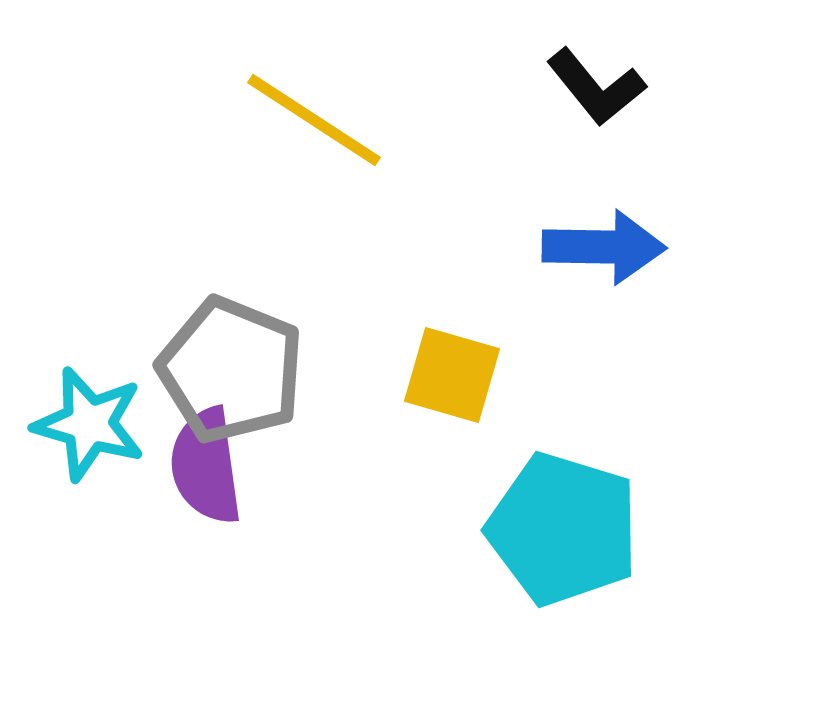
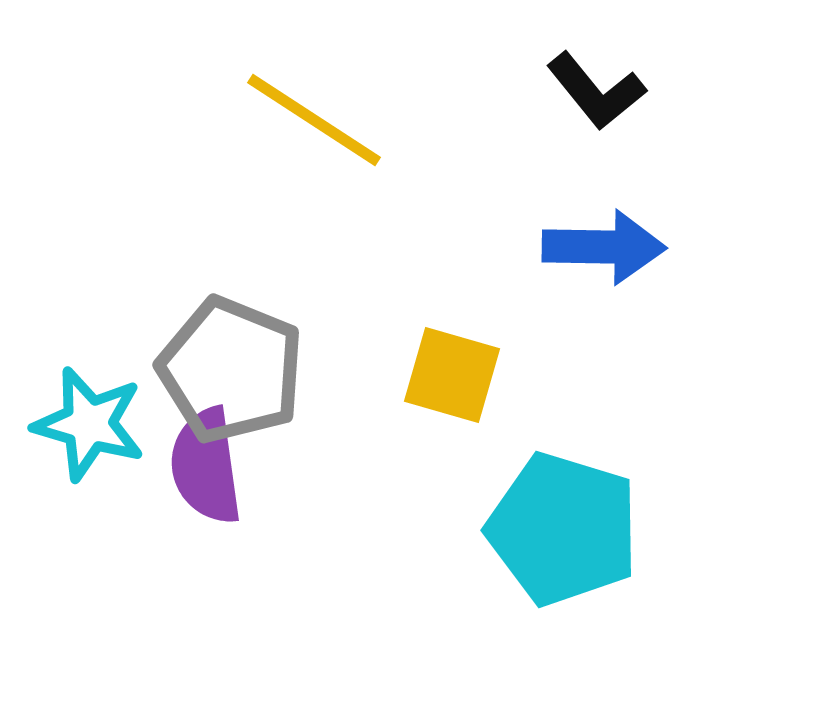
black L-shape: moved 4 px down
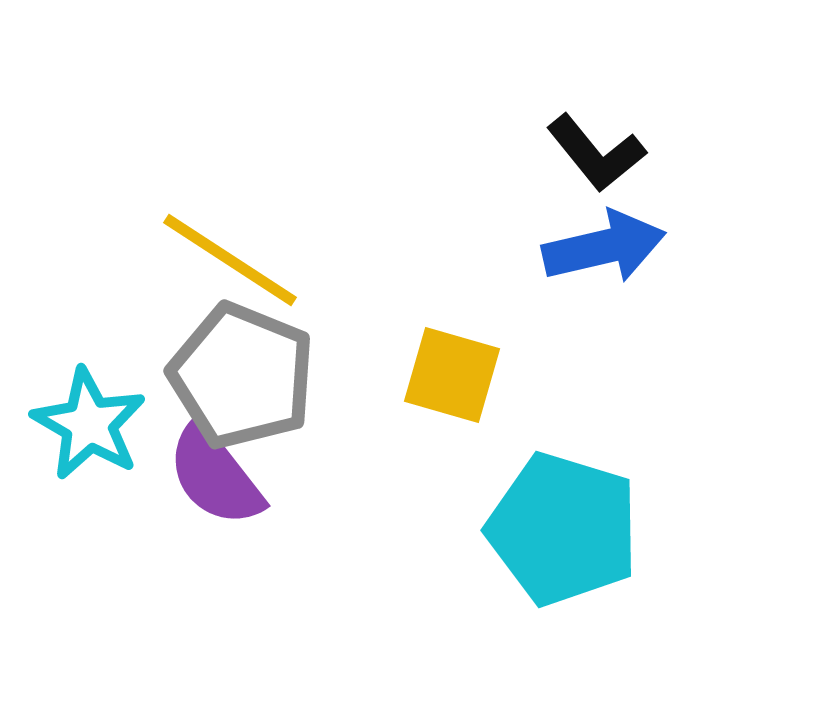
black L-shape: moved 62 px down
yellow line: moved 84 px left, 140 px down
blue arrow: rotated 14 degrees counterclockwise
gray pentagon: moved 11 px right, 6 px down
cyan star: rotated 14 degrees clockwise
purple semicircle: moved 9 px right, 9 px down; rotated 30 degrees counterclockwise
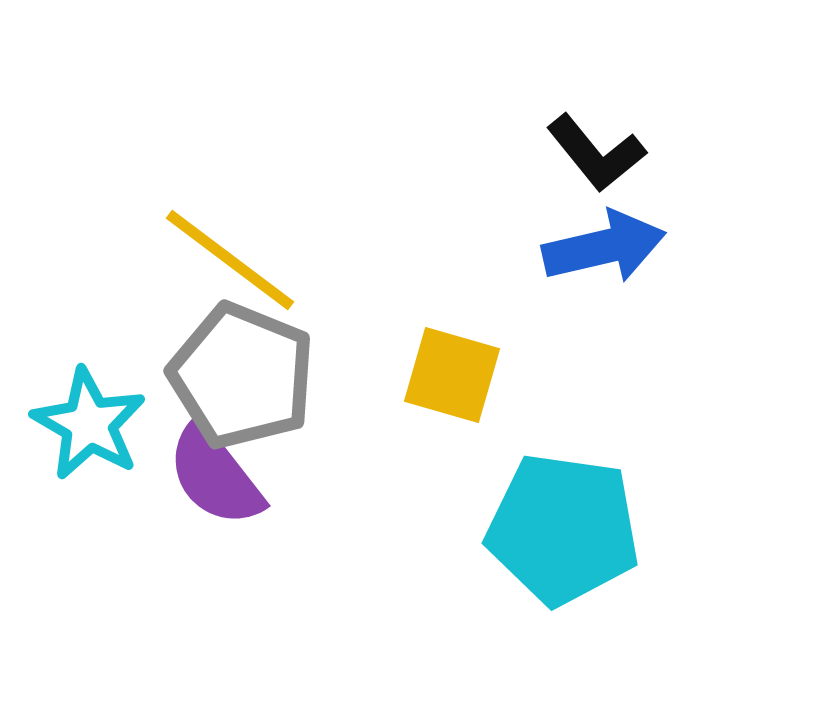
yellow line: rotated 4 degrees clockwise
cyan pentagon: rotated 9 degrees counterclockwise
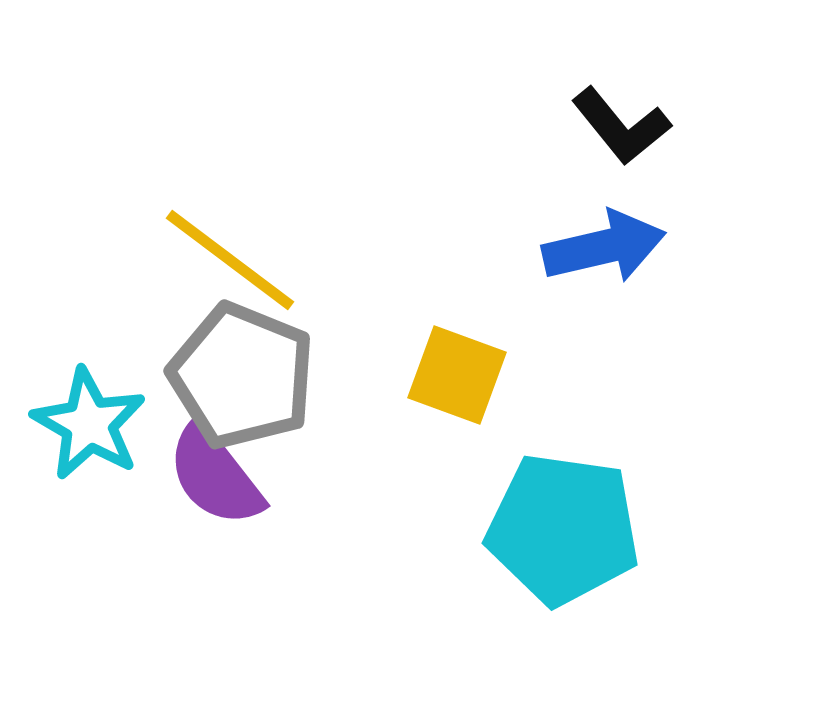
black L-shape: moved 25 px right, 27 px up
yellow square: moved 5 px right; rotated 4 degrees clockwise
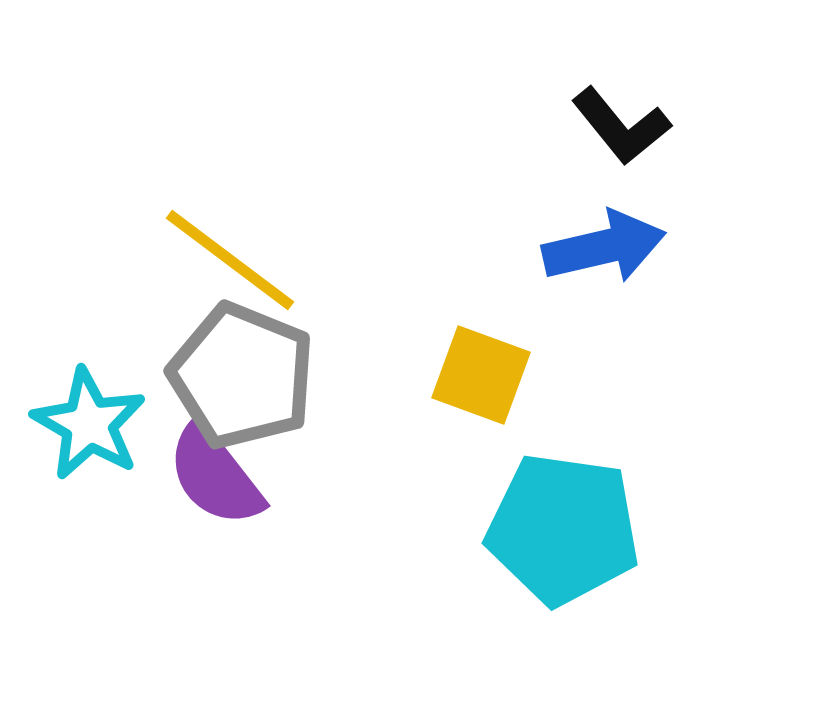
yellow square: moved 24 px right
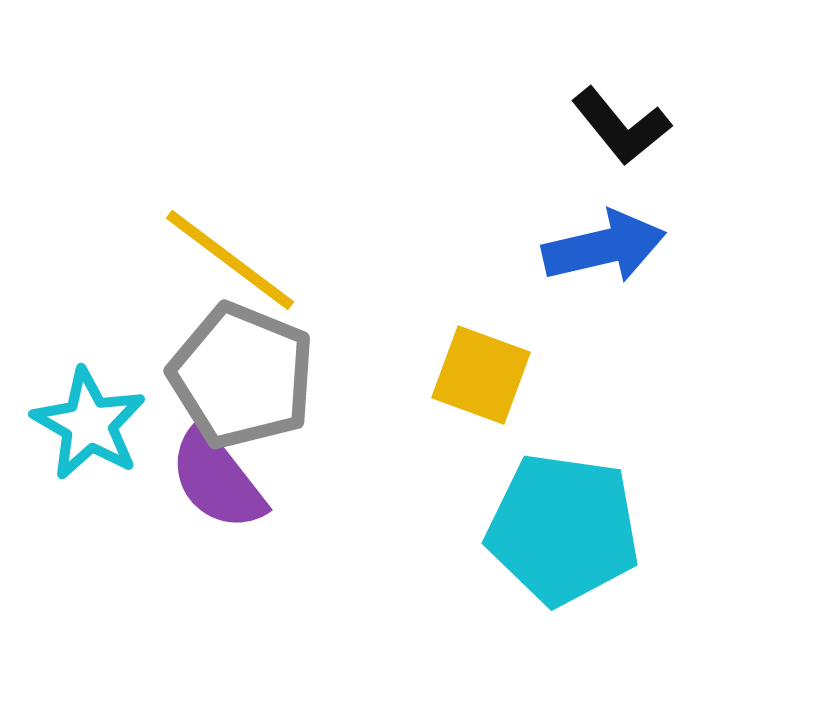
purple semicircle: moved 2 px right, 4 px down
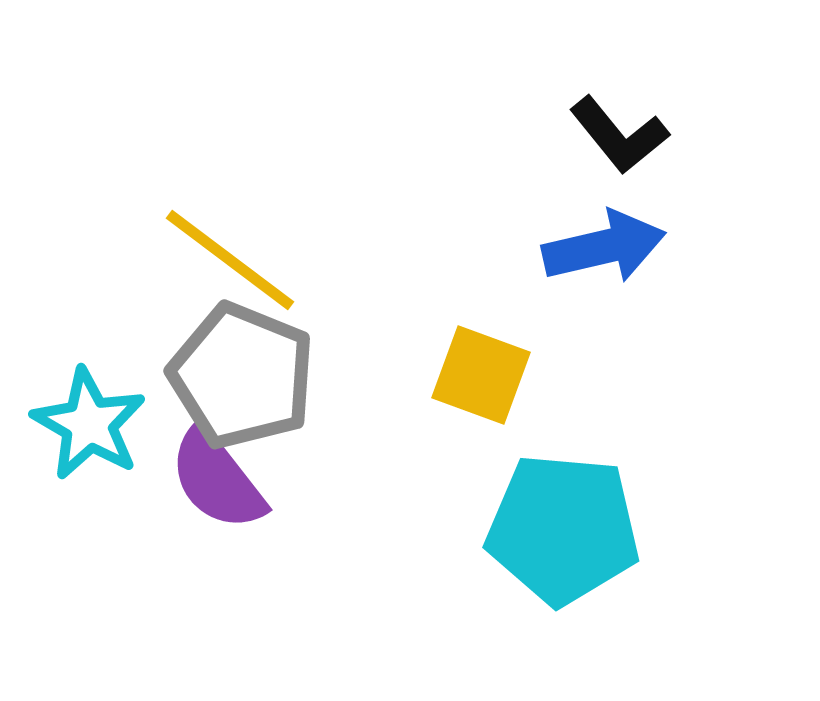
black L-shape: moved 2 px left, 9 px down
cyan pentagon: rotated 3 degrees counterclockwise
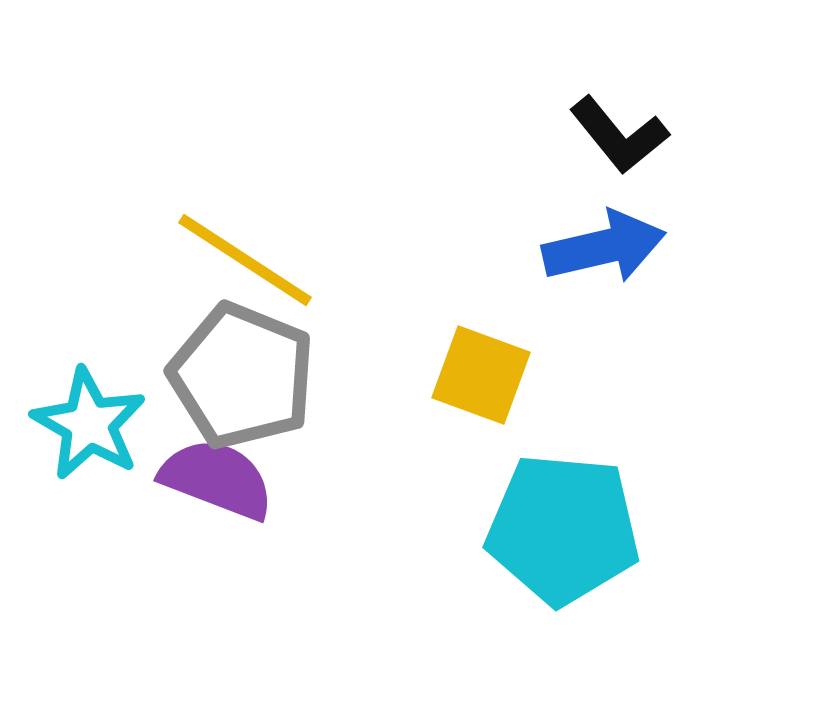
yellow line: moved 15 px right; rotated 4 degrees counterclockwise
purple semicircle: rotated 149 degrees clockwise
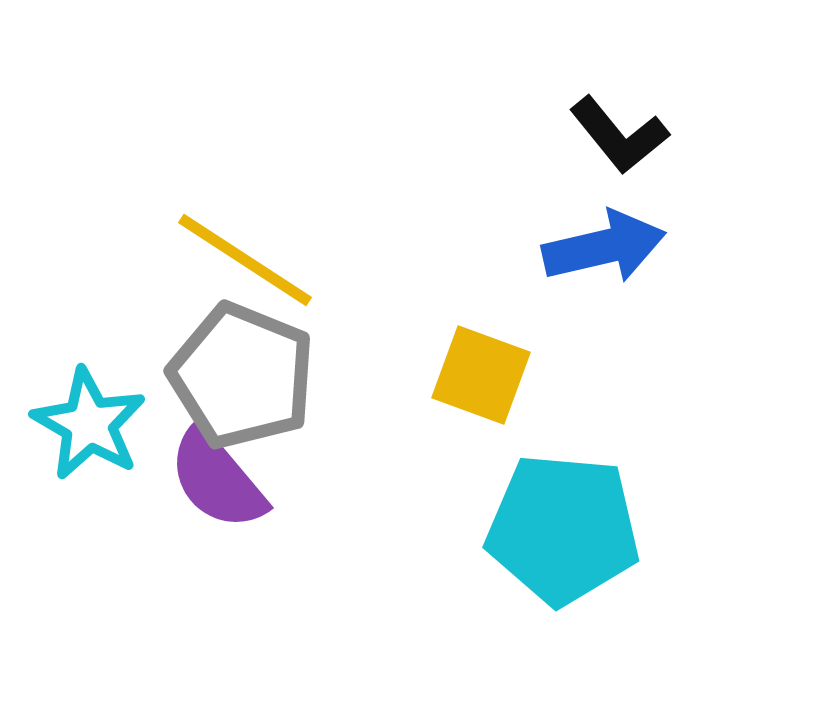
purple semicircle: rotated 151 degrees counterclockwise
